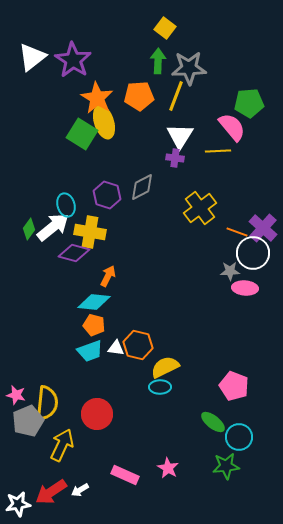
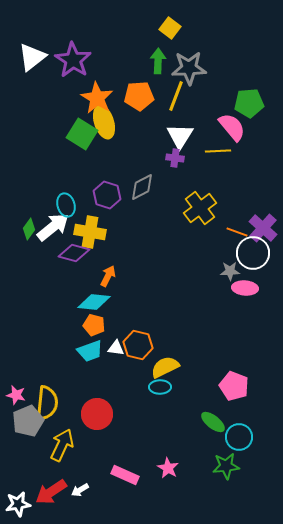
yellow square at (165, 28): moved 5 px right
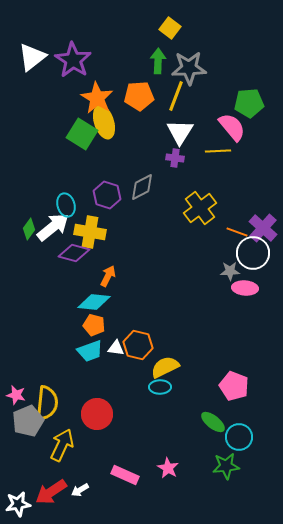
white triangle at (180, 136): moved 4 px up
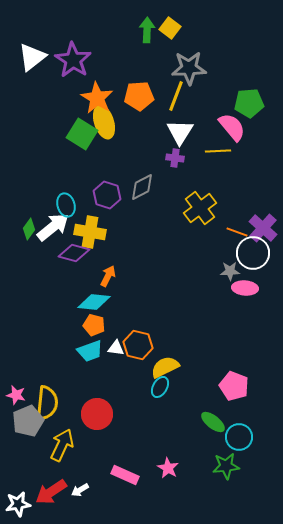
green arrow at (158, 61): moved 11 px left, 31 px up
cyan ellipse at (160, 387): rotated 60 degrees counterclockwise
